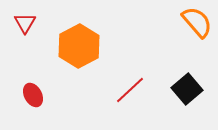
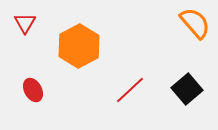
orange semicircle: moved 2 px left, 1 px down
red ellipse: moved 5 px up
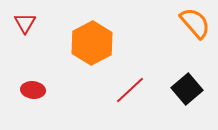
orange hexagon: moved 13 px right, 3 px up
red ellipse: rotated 55 degrees counterclockwise
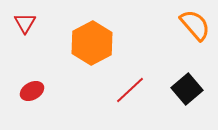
orange semicircle: moved 2 px down
red ellipse: moved 1 px left, 1 px down; rotated 35 degrees counterclockwise
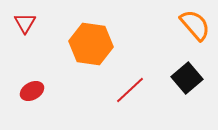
orange hexagon: moved 1 px left, 1 px down; rotated 24 degrees counterclockwise
black square: moved 11 px up
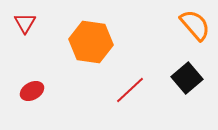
orange hexagon: moved 2 px up
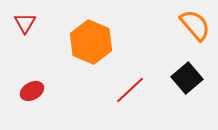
orange hexagon: rotated 15 degrees clockwise
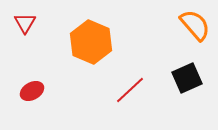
black square: rotated 16 degrees clockwise
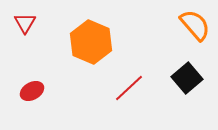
black square: rotated 16 degrees counterclockwise
red line: moved 1 px left, 2 px up
